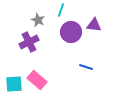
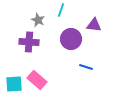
purple circle: moved 7 px down
purple cross: rotated 30 degrees clockwise
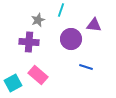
gray star: rotated 24 degrees clockwise
pink rectangle: moved 1 px right, 5 px up
cyan square: moved 1 px left, 1 px up; rotated 24 degrees counterclockwise
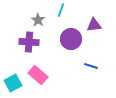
gray star: rotated 16 degrees counterclockwise
purple triangle: rotated 14 degrees counterclockwise
blue line: moved 5 px right, 1 px up
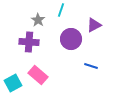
purple triangle: rotated 21 degrees counterclockwise
